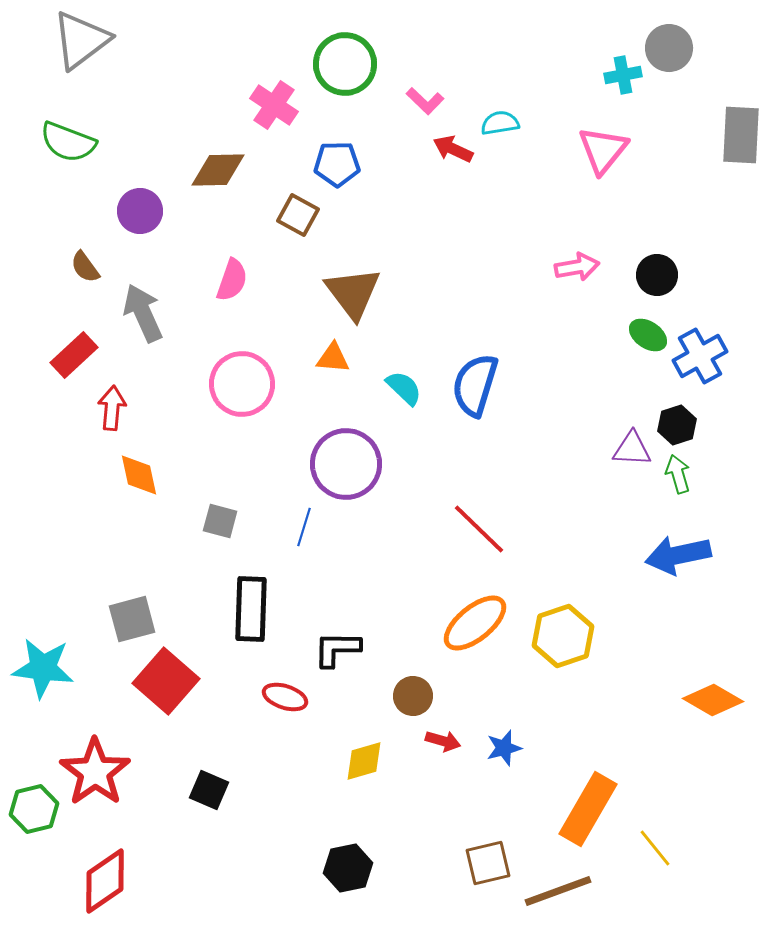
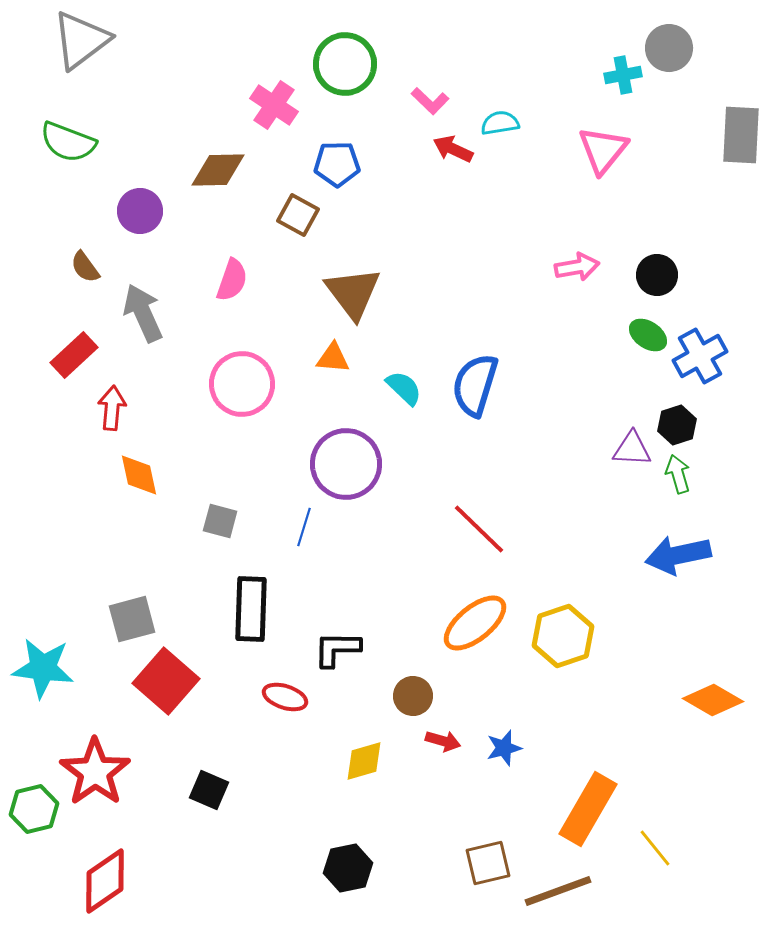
pink L-shape at (425, 101): moved 5 px right
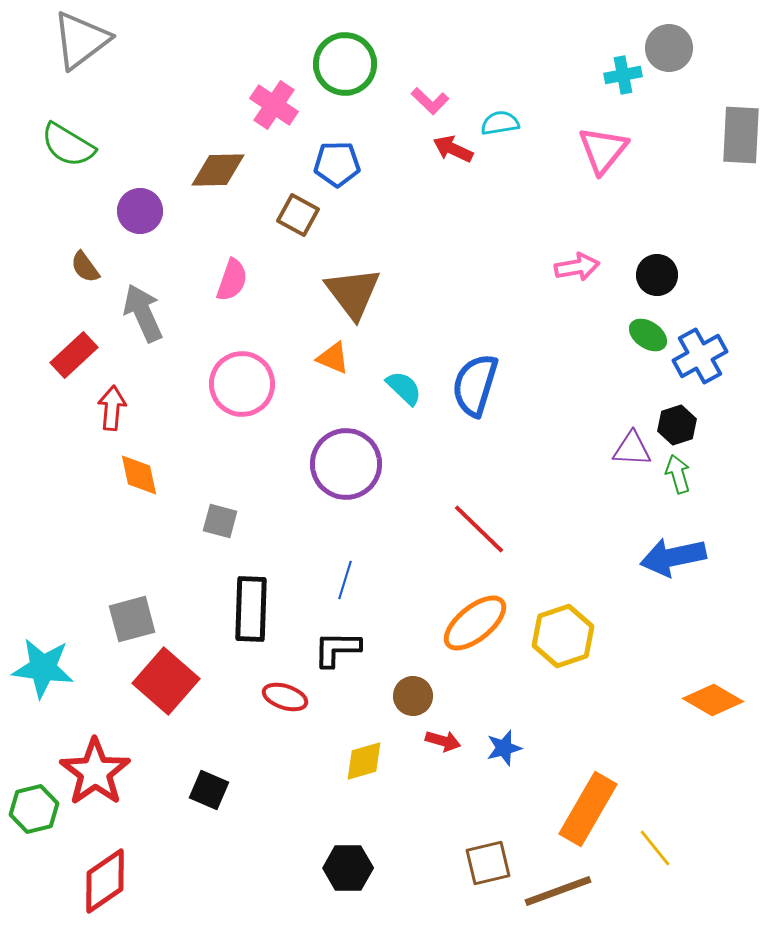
green semicircle at (68, 142): moved 3 px down; rotated 10 degrees clockwise
orange triangle at (333, 358): rotated 18 degrees clockwise
blue line at (304, 527): moved 41 px right, 53 px down
blue arrow at (678, 555): moved 5 px left, 2 px down
black hexagon at (348, 868): rotated 12 degrees clockwise
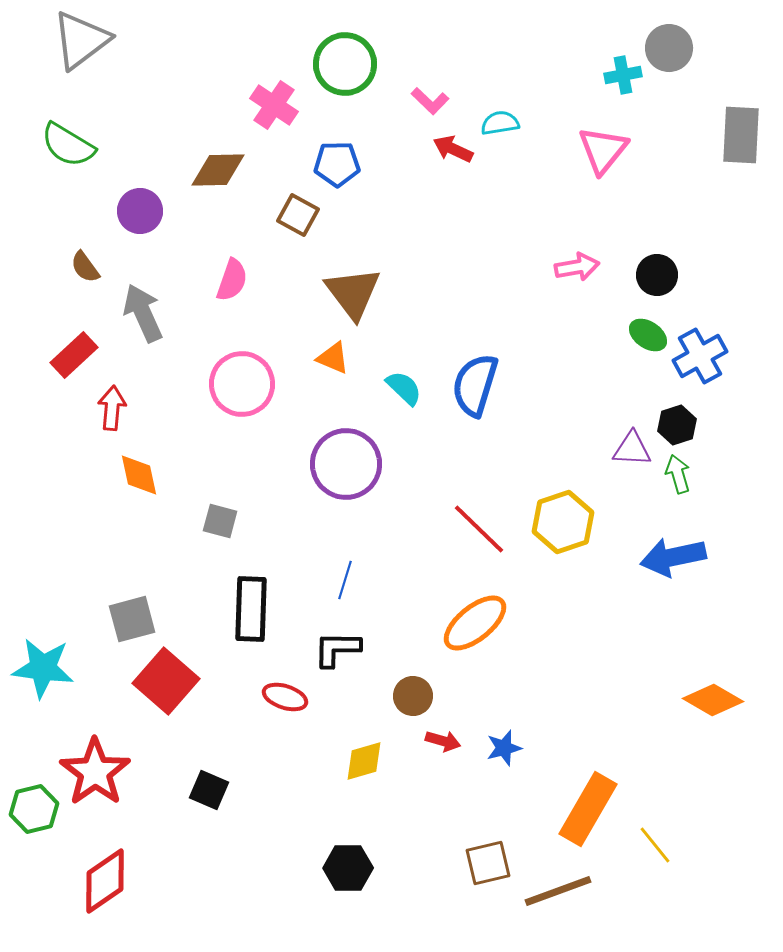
yellow hexagon at (563, 636): moved 114 px up
yellow line at (655, 848): moved 3 px up
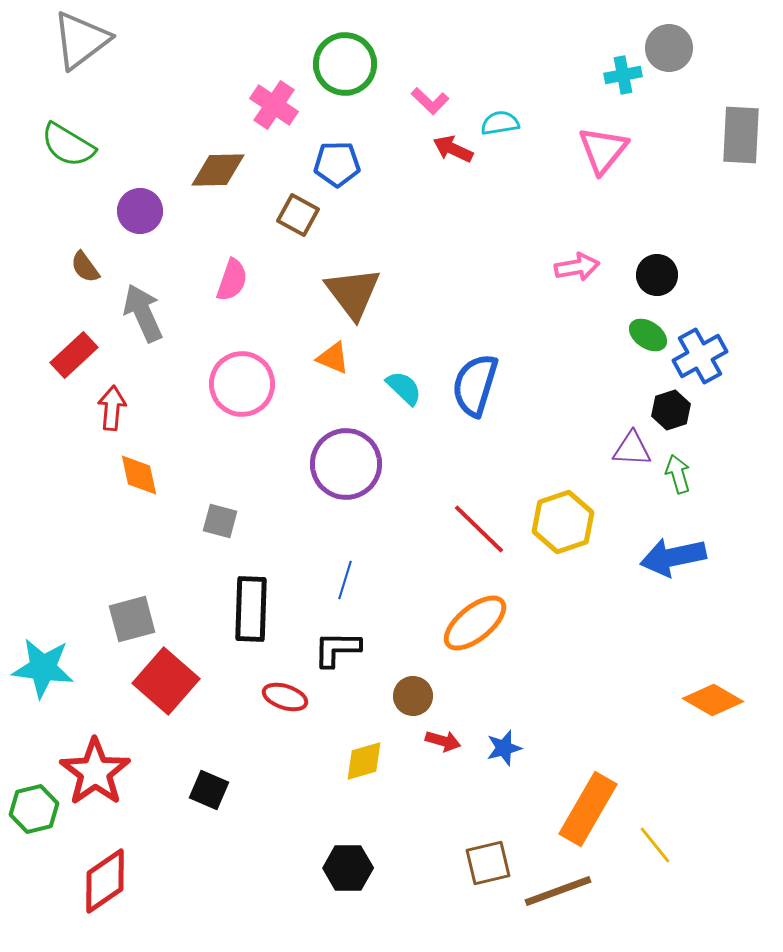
black hexagon at (677, 425): moved 6 px left, 15 px up
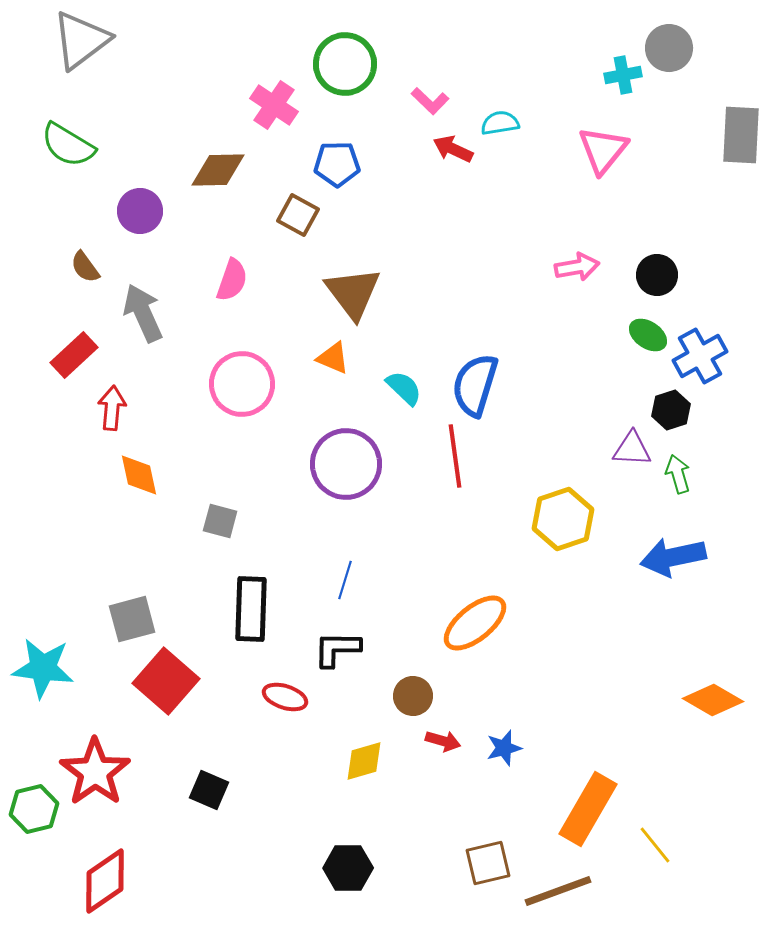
yellow hexagon at (563, 522): moved 3 px up
red line at (479, 529): moved 24 px left, 73 px up; rotated 38 degrees clockwise
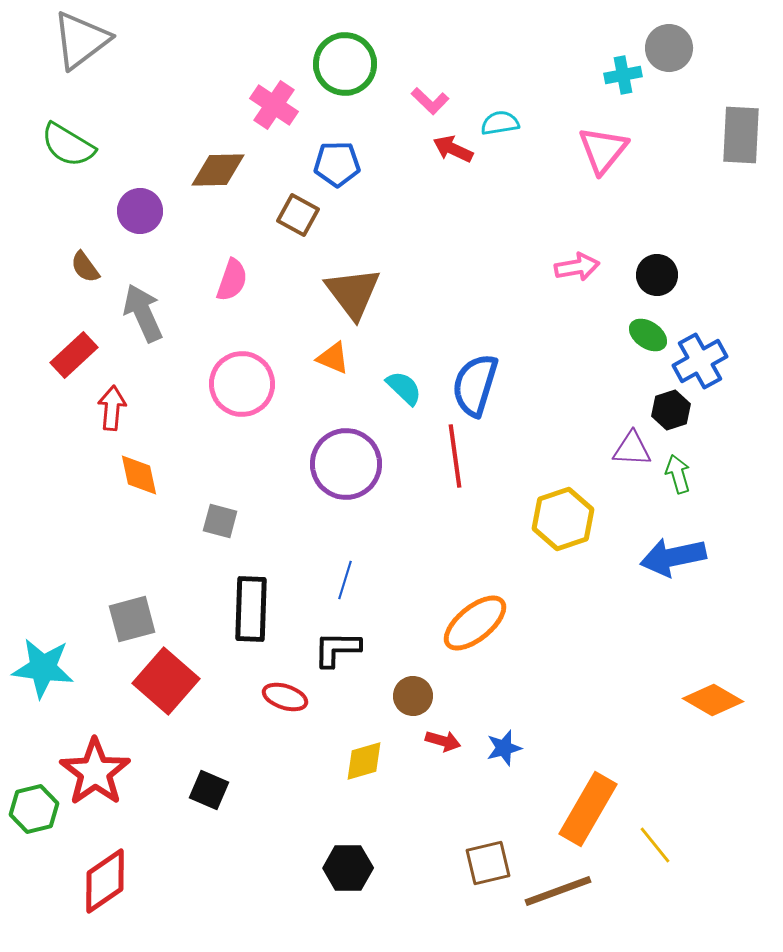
blue cross at (700, 356): moved 5 px down
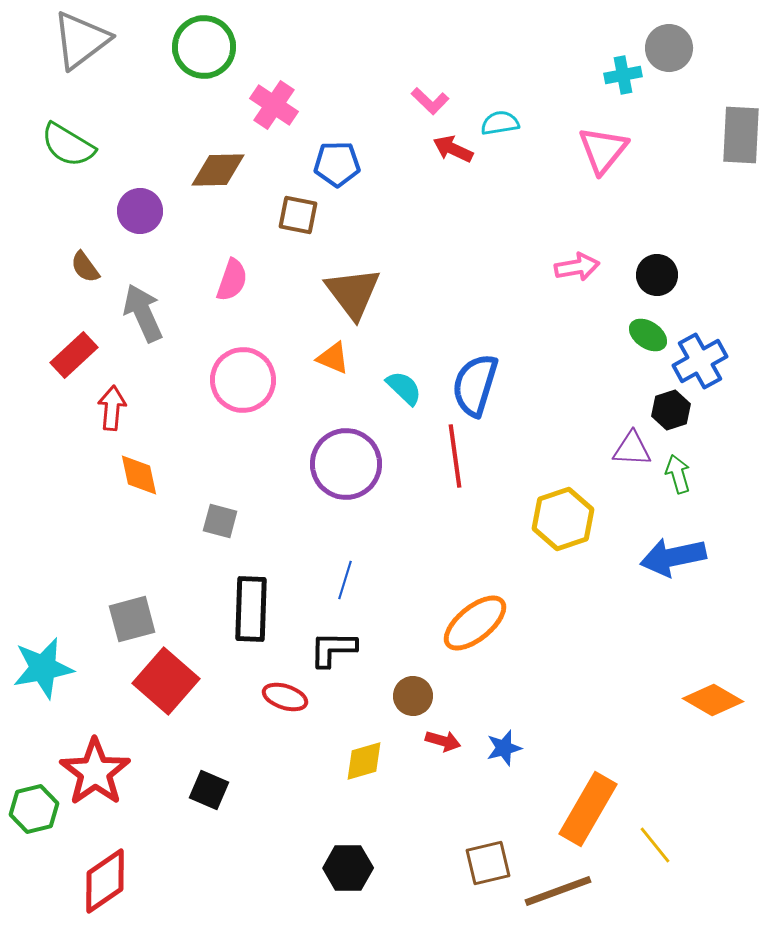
green circle at (345, 64): moved 141 px left, 17 px up
brown square at (298, 215): rotated 18 degrees counterclockwise
pink circle at (242, 384): moved 1 px right, 4 px up
black L-shape at (337, 649): moved 4 px left
cyan star at (43, 668): rotated 18 degrees counterclockwise
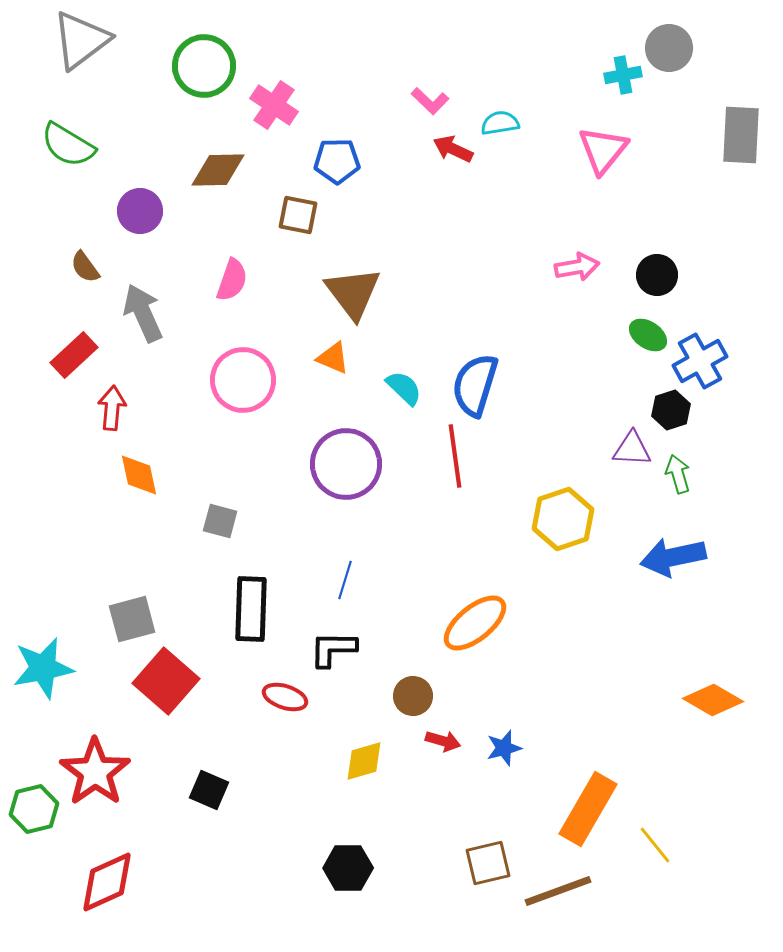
green circle at (204, 47): moved 19 px down
blue pentagon at (337, 164): moved 3 px up
red diamond at (105, 881): moved 2 px right, 1 px down; rotated 10 degrees clockwise
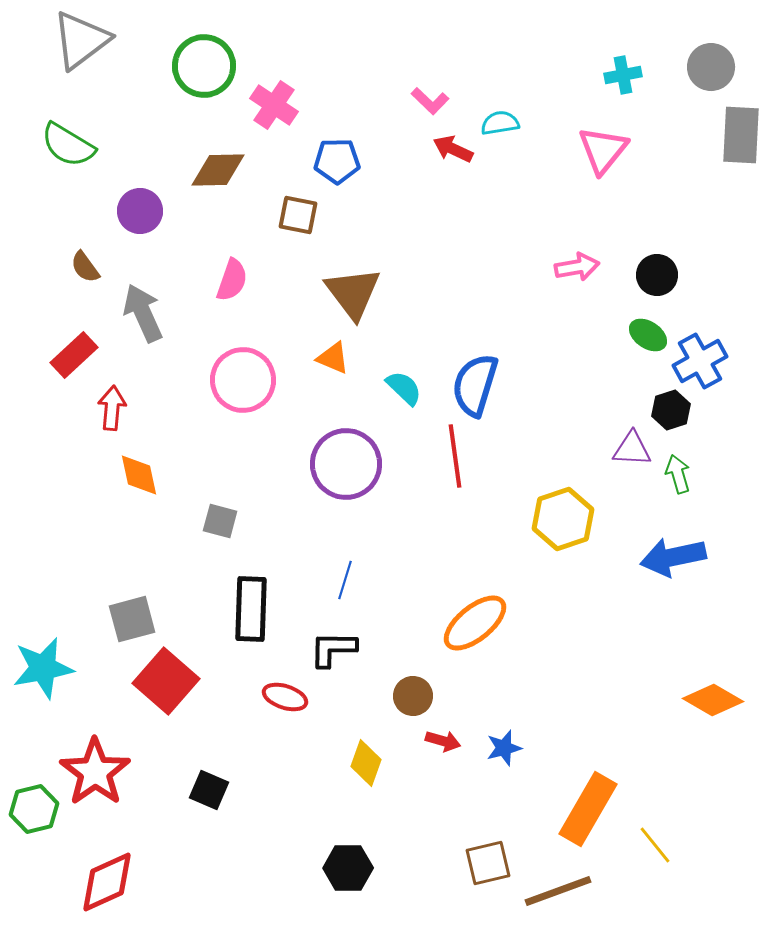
gray circle at (669, 48): moved 42 px right, 19 px down
yellow diamond at (364, 761): moved 2 px right, 2 px down; rotated 54 degrees counterclockwise
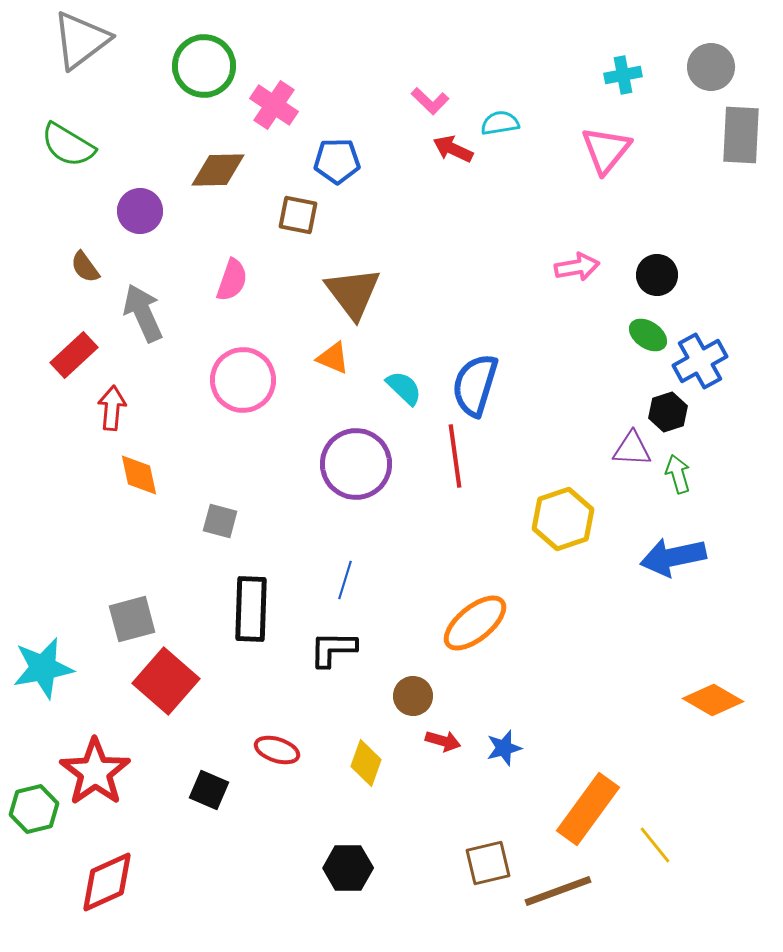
pink triangle at (603, 150): moved 3 px right
black hexagon at (671, 410): moved 3 px left, 2 px down
purple circle at (346, 464): moved 10 px right
red ellipse at (285, 697): moved 8 px left, 53 px down
orange rectangle at (588, 809): rotated 6 degrees clockwise
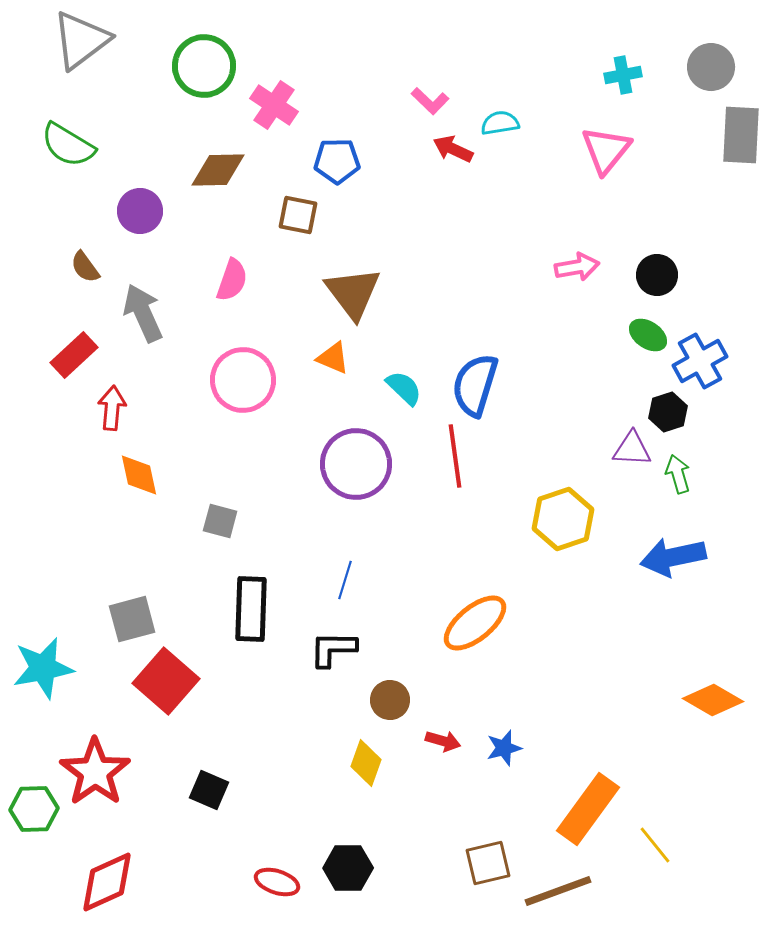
brown circle at (413, 696): moved 23 px left, 4 px down
red ellipse at (277, 750): moved 132 px down
green hexagon at (34, 809): rotated 12 degrees clockwise
